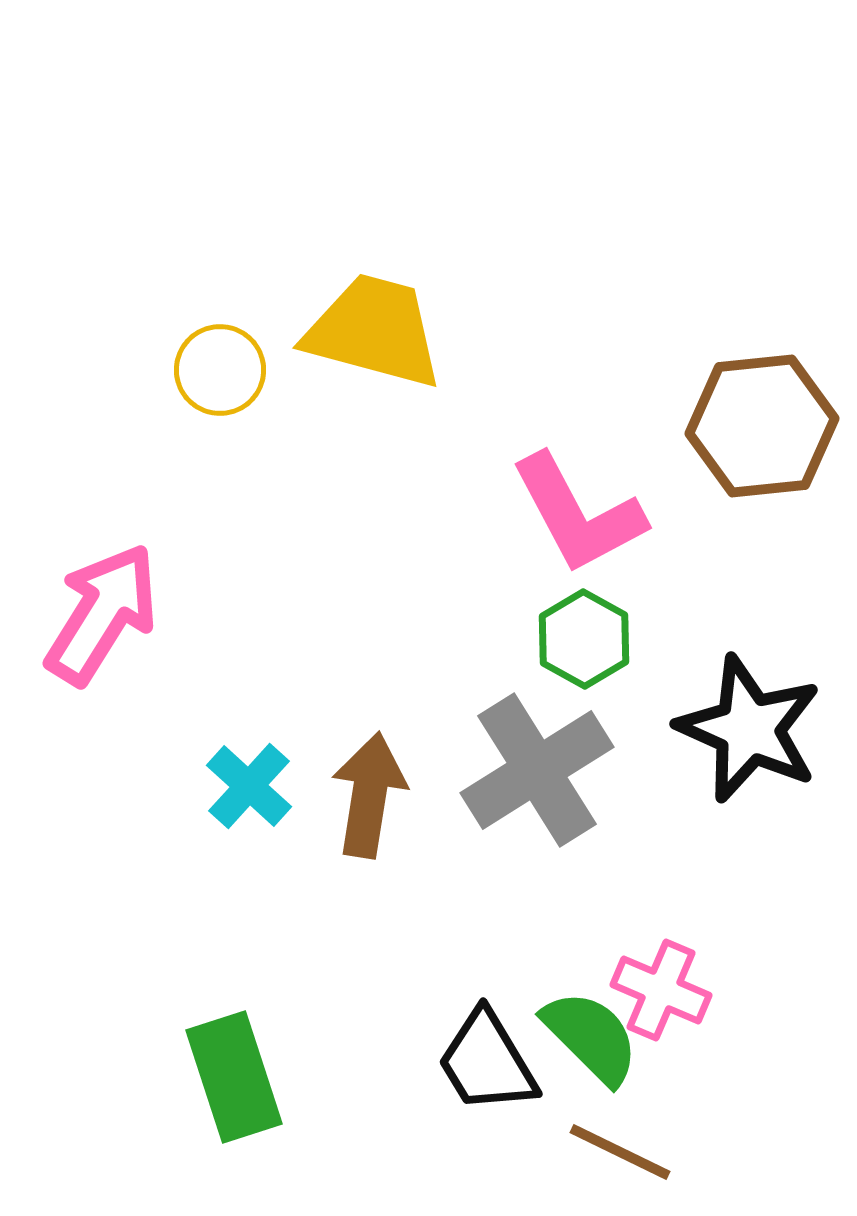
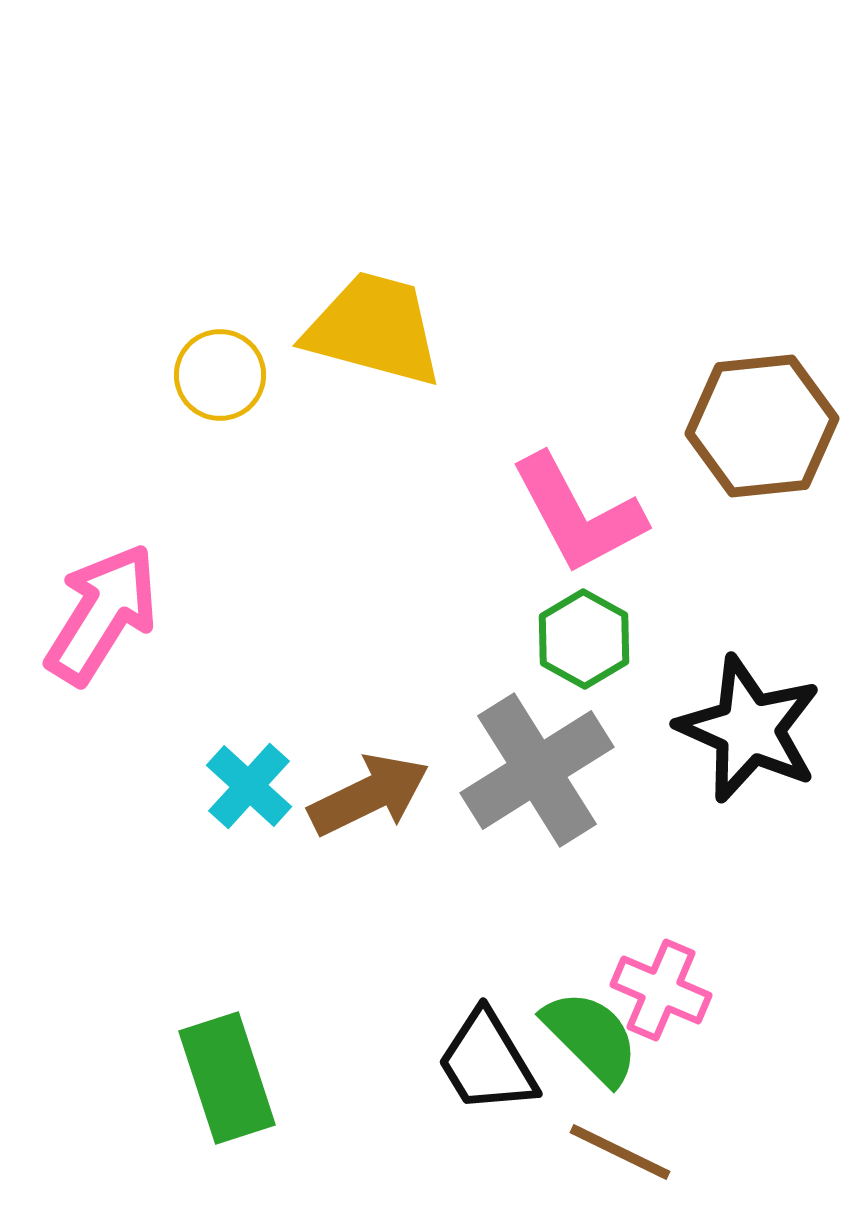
yellow trapezoid: moved 2 px up
yellow circle: moved 5 px down
brown arrow: rotated 55 degrees clockwise
green rectangle: moved 7 px left, 1 px down
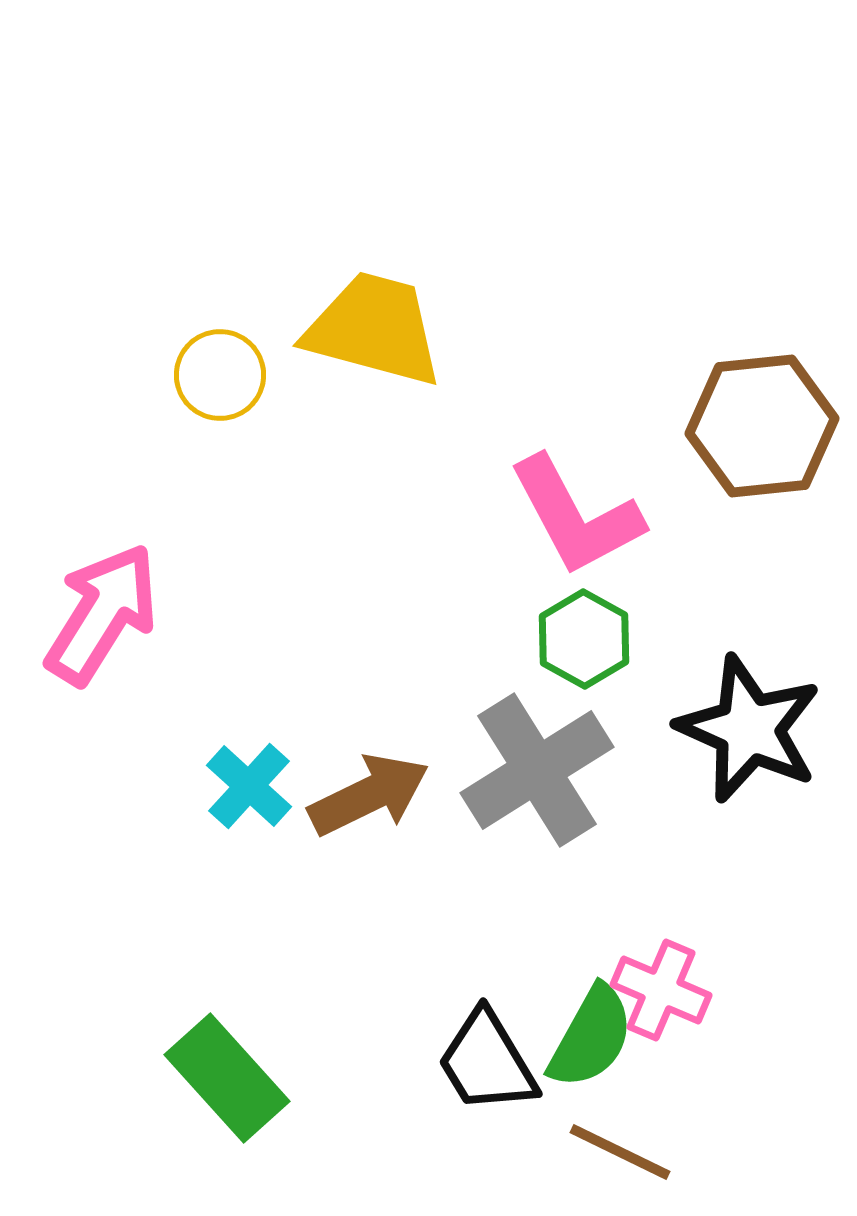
pink L-shape: moved 2 px left, 2 px down
green semicircle: rotated 74 degrees clockwise
green rectangle: rotated 24 degrees counterclockwise
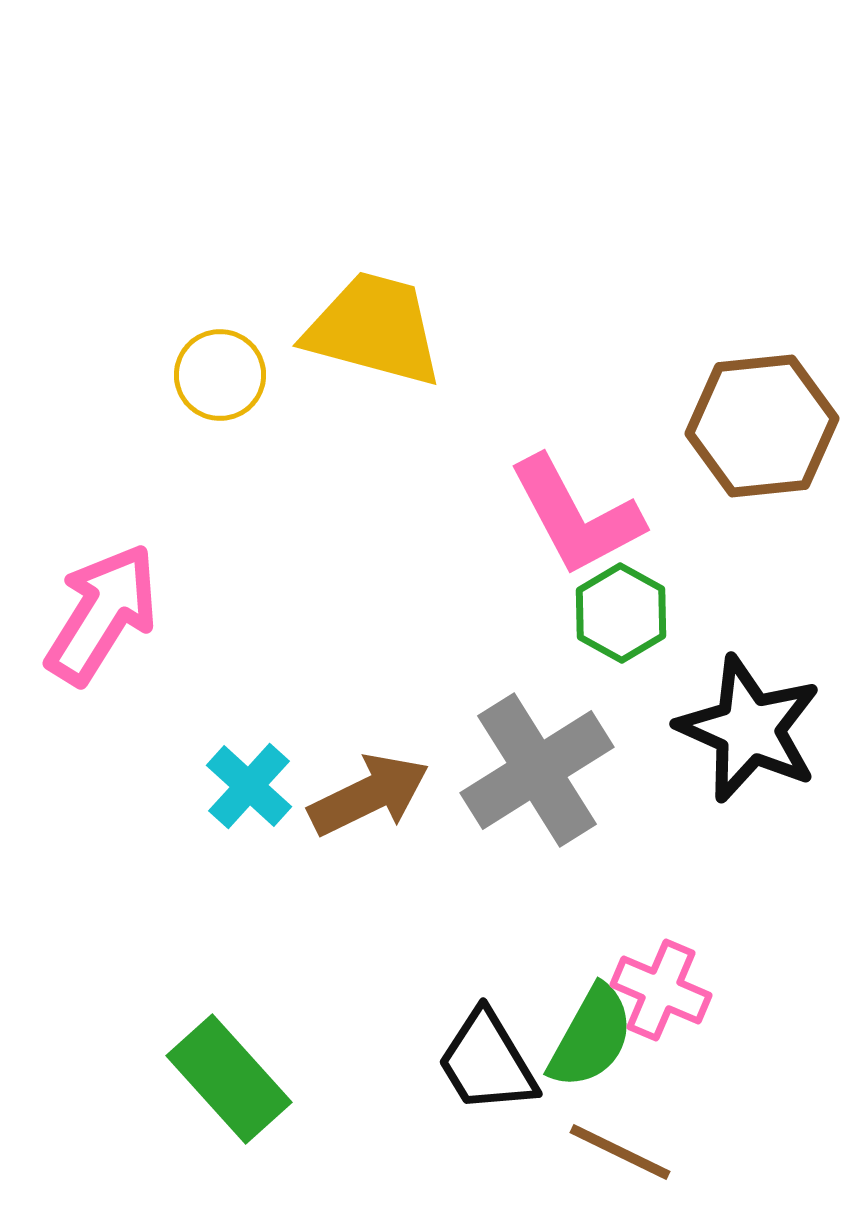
green hexagon: moved 37 px right, 26 px up
green rectangle: moved 2 px right, 1 px down
